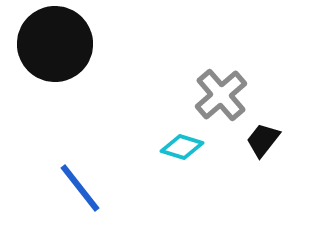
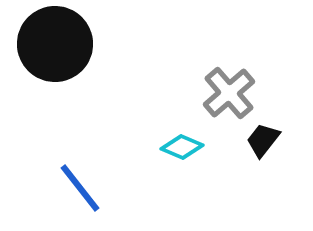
gray cross: moved 8 px right, 2 px up
cyan diamond: rotated 6 degrees clockwise
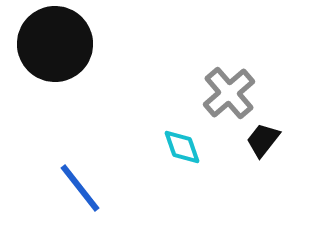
cyan diamond: rotated 48 degrees clockwise
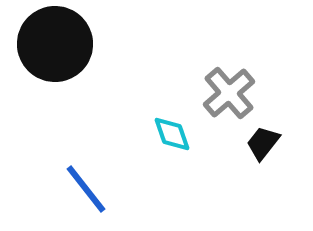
black trapezoid: moved 3 px down
cyan diamond: moved 10 px left, 13 px up
blue line: moved 6 px right, 1 px down
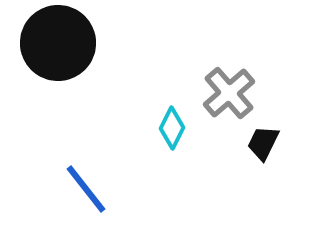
black circle: moved 3 px right, 1 px up
cyan diamond: moved 6 px up; rotated 45 degrees clockwise
black trapezoid: rotated 12 degrees counterclockwise
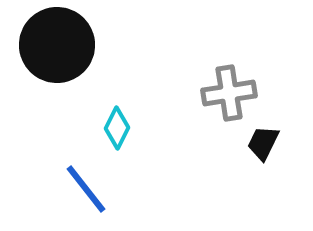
black circle: moved 1 px left, 2 px down
gray cross: rotated 32 degrees clockwise
cyan diamond: moved 55 px left
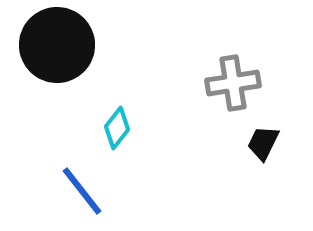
gray cross: moved 4 px right, 10 px up
cyan diamond: rotated 12 degrees clockwise
blue line: moved 4 px left, 2 px down
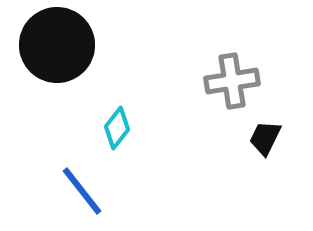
gray cross: moved 1 px left, 2 px up
black trapezoid: moved 2 px right, 5 px up
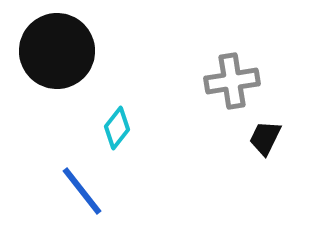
black circle: moved 6 px down
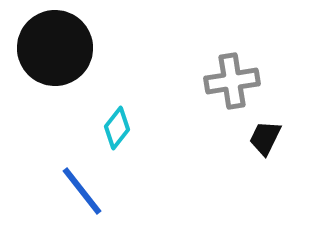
black circle: moved 2 px left, 3 px up
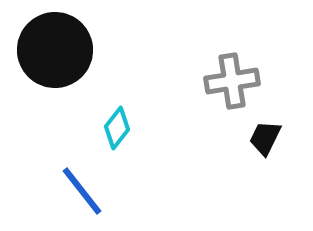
black circle: moved 2 px down
